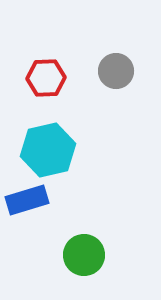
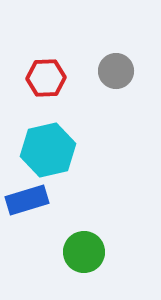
green circle: moved 3 px up
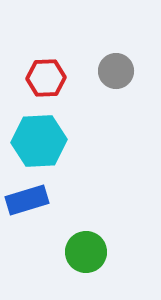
cyan hexagon: moved 9 px left, 9 px up; rotated 10 degrees clockwise
green circle: moved 2 px right
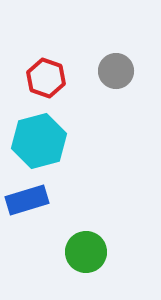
red hexagon: rotated 21 degrees clockwise
cyan hexagon: rotated 12 degrees counterclockwise
